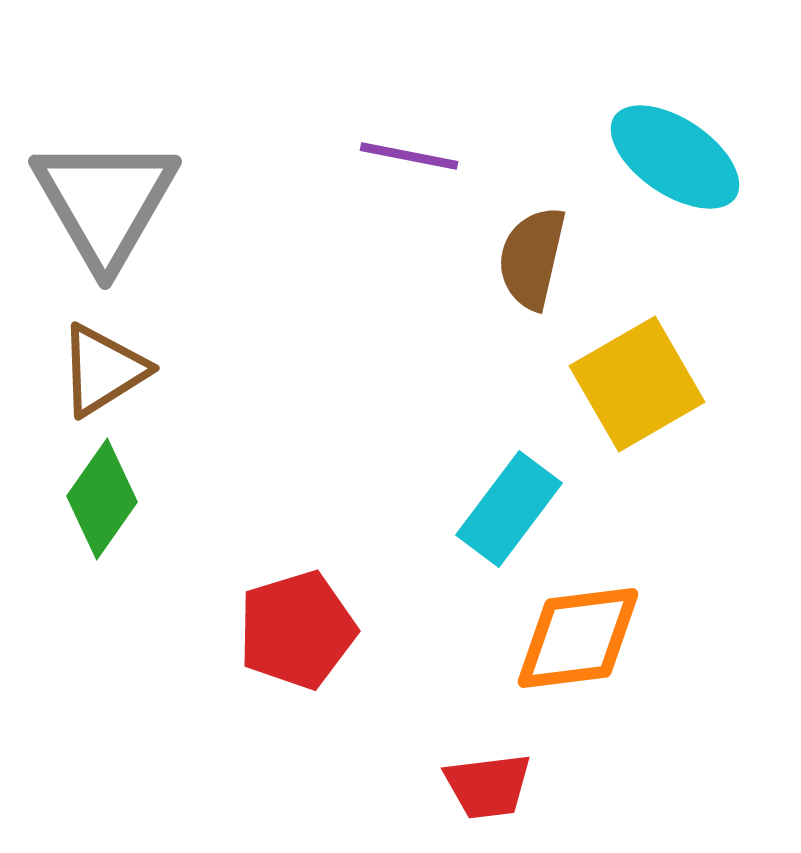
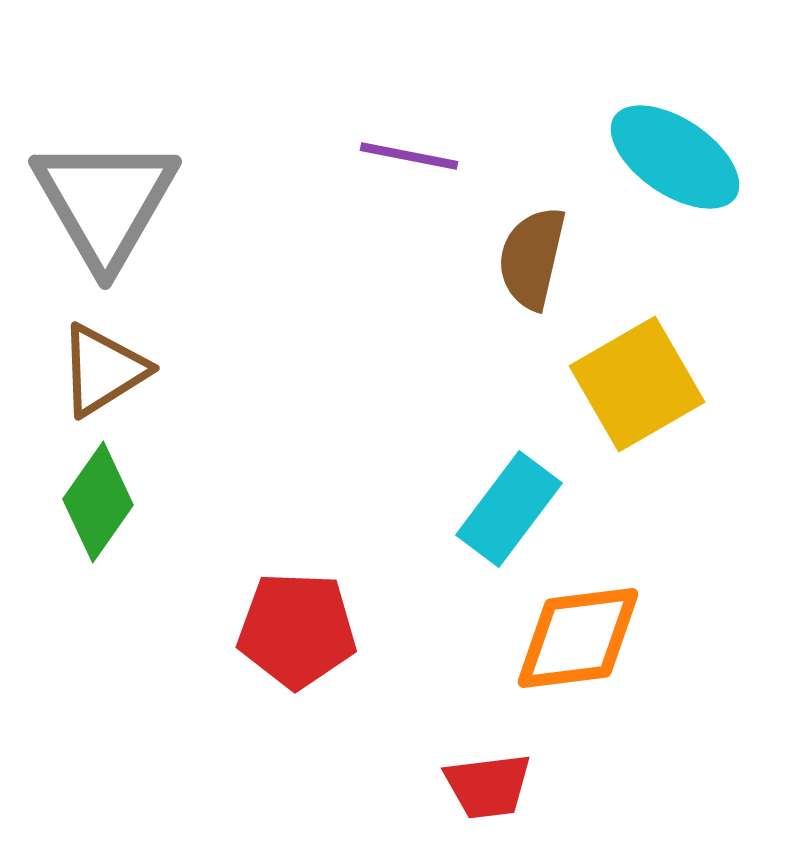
green diamond: moved 4 px left, 3 px down
red pentagon: rotated 19 degrees clockwise
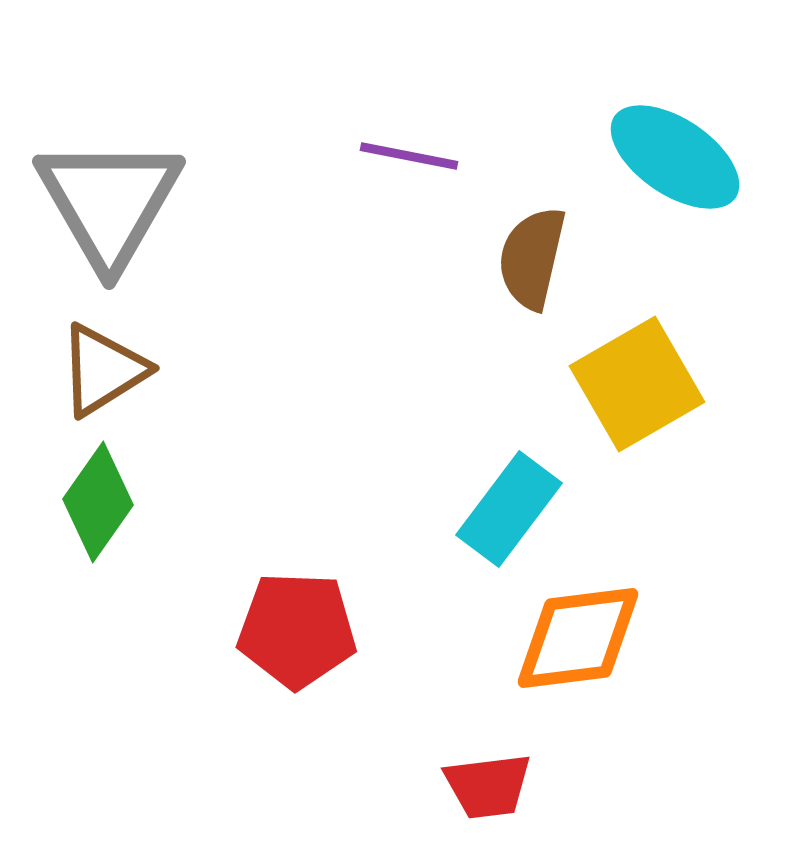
gray triangle: moved 4 px right
